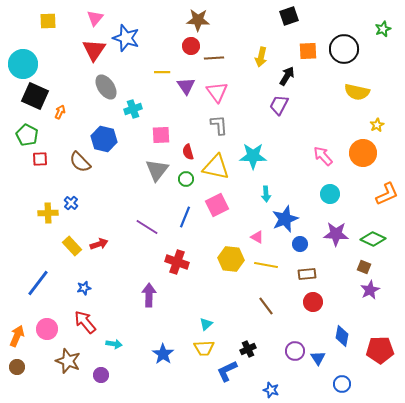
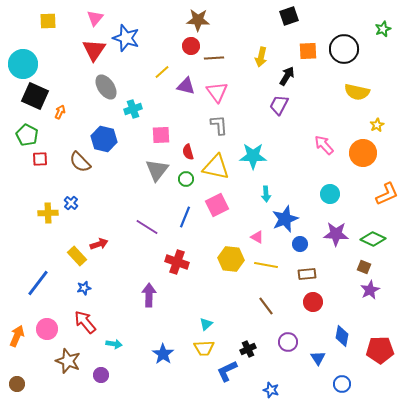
yellow line at (162, 72): rotated 42 degrees counterclockwise
purple triangle at (186, 86): rotated 42 degrees counterclockwise
pink arrow at (323, 156): moved 1 px right, 11 px up
yellow rectangle at (72, 246): moved 5 px right, 10 px down
purple circle at (295, 351): moved 7 px left, 9 px up
brown circle at (17, 367): moved 17 px down
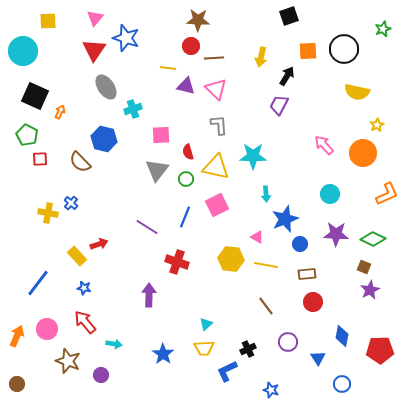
cyan circle at (23, 64): moved 13 px up
yellow line at (162, 72): moved 6 px right, 4 px up; rotated 49 degrees clockwise
pink triangle at (217, 92): moved 1 px left, 3 px up; rotated 10 degrees counterclockwise
yellow cross at (48, 213): rotated 12 degrees clockwise
blue star at (84, 288): rotated 24 degrees clockwise
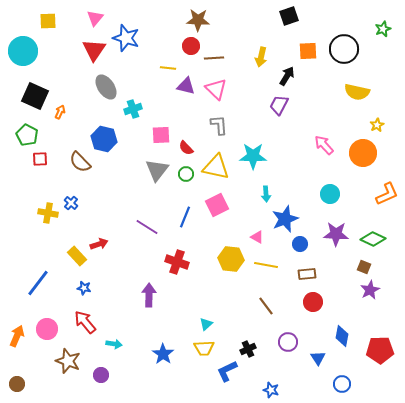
red semicircle at (188, 152): moved 2 px left, 4 px up; rotated 28 degrees counterclockwise
green circle at (186, 179): moved 5 px up
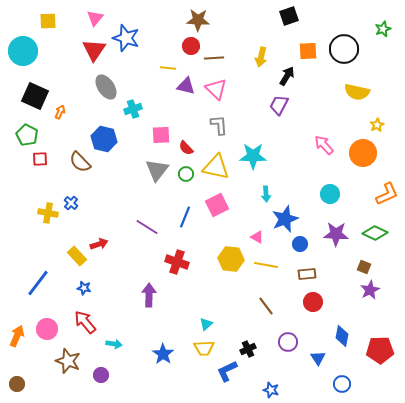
green diamond at (373, 239): moved 2 px right, 6 px up
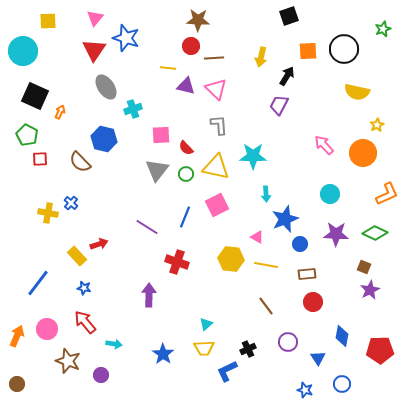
blue star at (271, 390): moved 34 px right
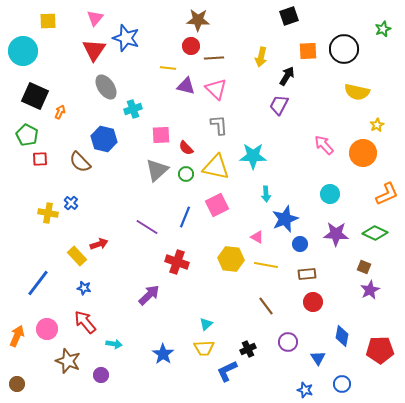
gray triangle at (157, 170): rotated 10 degrees clockwise
purple arrow at (149, 295): rotated 45 degrees clockwise
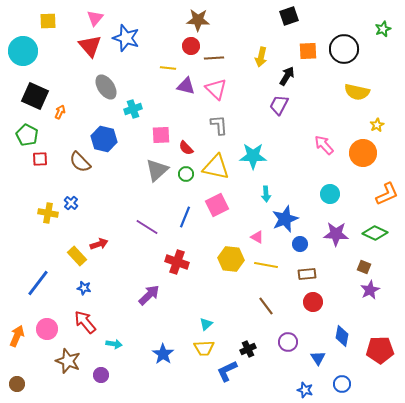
red triangle at (94, 50): moved 4 px left, 4 px up; rotated 15 degrees counterclockwise
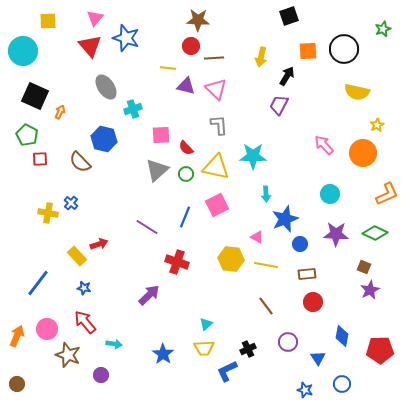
brown star at (68, 361): moved 6 px up
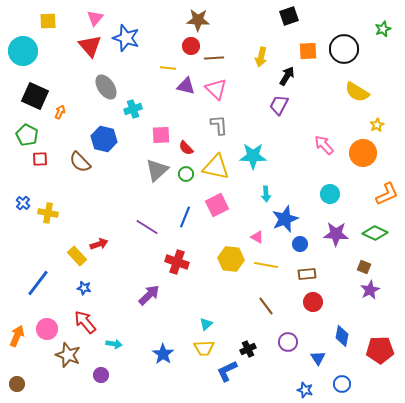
yellow semicircle at (357, 92): rotated 20 degrees clockwise
blue cross at (71, 203): moved 48 px left
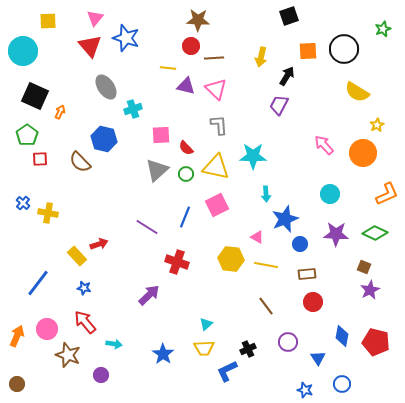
green pentagon at (27, 135): rotated 10 degrees clockwise
red pentagon at (380, 350): moved 4 px left, 8 px up; rotated 16 degrees clockwise
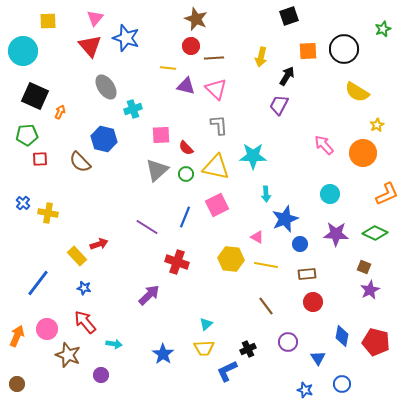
brown star at (198, 20): moved 2 px left, 1 px up; rotated 20 degrees clockwise
green pentagon at (27, 135): rotated 30 degrees clockwise
